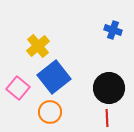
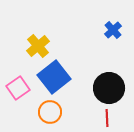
blue cross: rotated 30 degrees clockwise
pink square: rotated 15 degrees clockwise
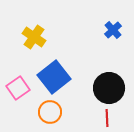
yellow cross: moved 4 px left, 9 px up; rotated 15 degrees counterclockwise
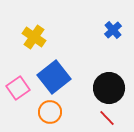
red line: rotated 42 degrees counterclockwise
